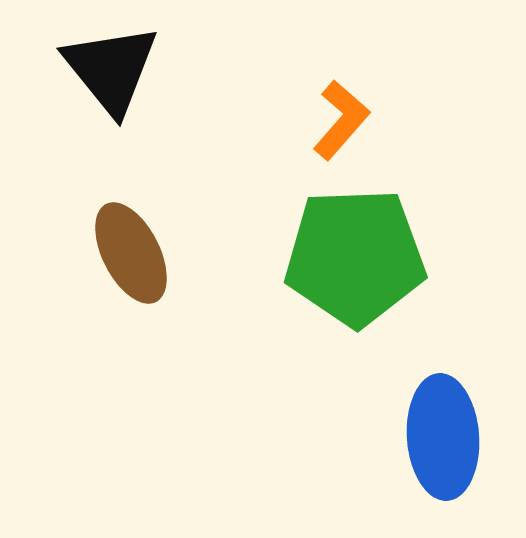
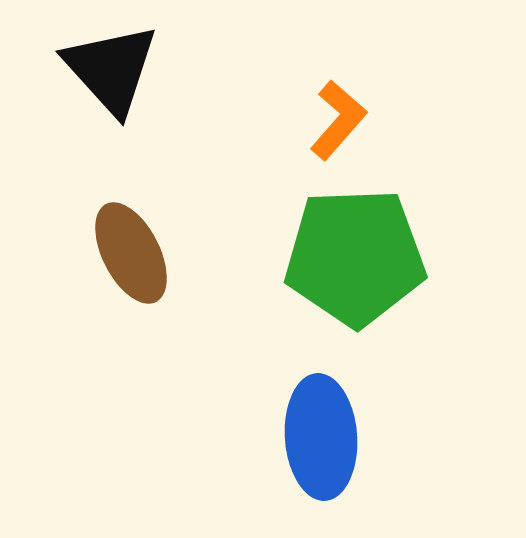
black triangle: rotated 3 degrees counterclockwise
orange L-shape: moved 3 px left
blue ellipse: moved 122 px left
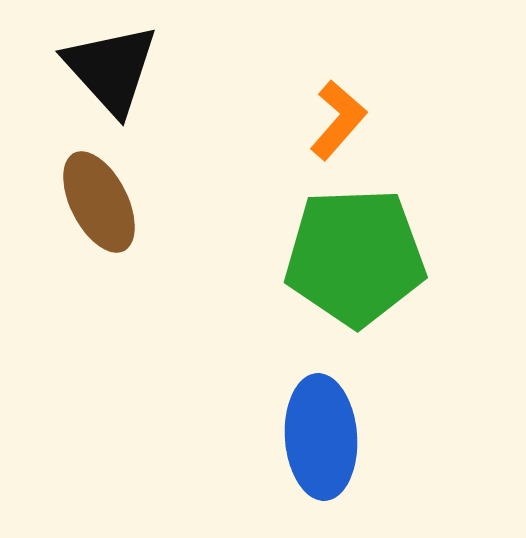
brown ellipse: moved 32 px left, 51 px up
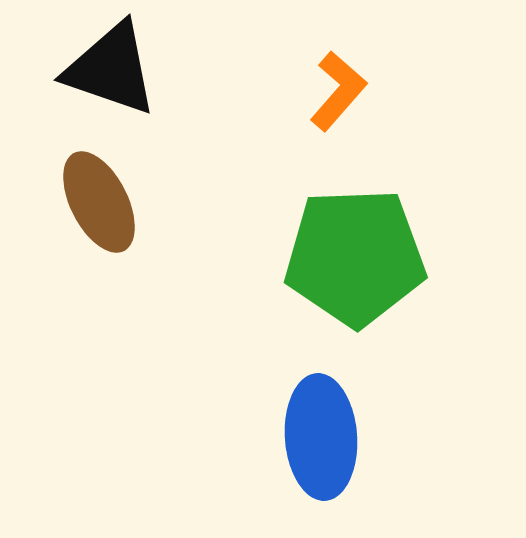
black triangle: rotated 29 degrees counterclockwise
orange L-shape: moved 29 px up
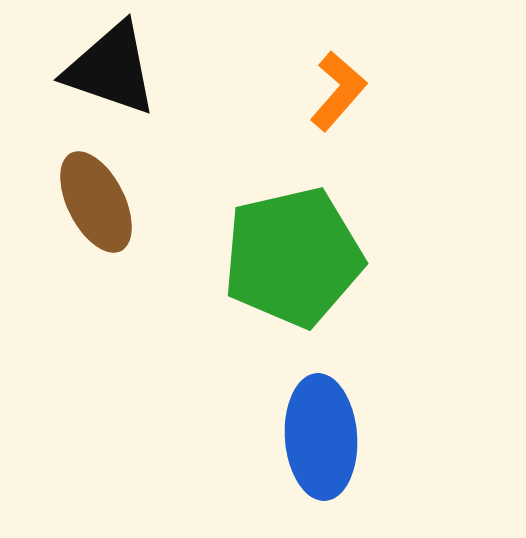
brown ellipse: moved 3 px left
green pentagon: moved 62 px left; rotated 11 degrees counterclockwise
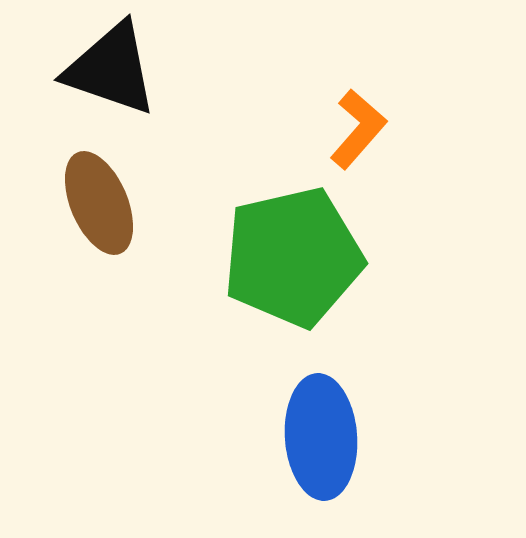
orange L-shape: moved 20 px right, 38 px down
brown ellipse: moved 3 px right, 1 px down; rotated 4 degrees clockwise
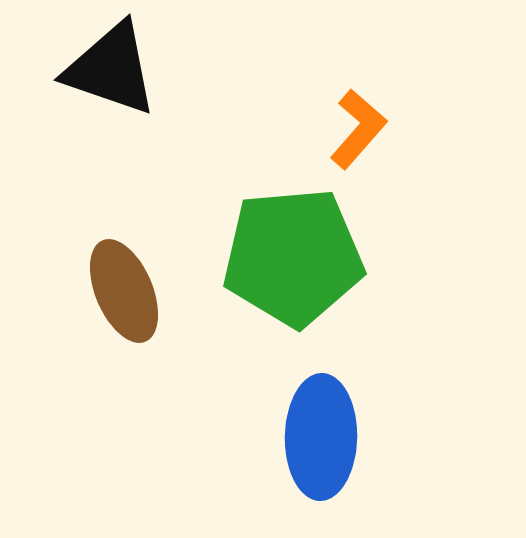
brown ellipse: moved 25 px right, 88 px down
green pentagon: rotated 8 degrees clockwise
blue ellipse: rotated 5 degrees clockwise
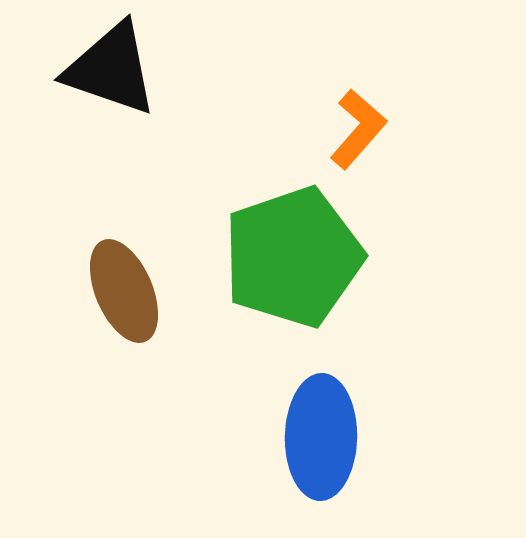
green pentagon: rotated 14 degrees counterclockwise
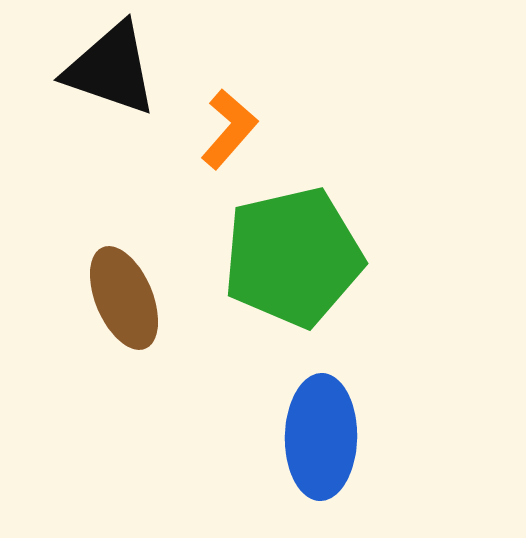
orange L-shape: moved 129 px left
green pentagon: rotated 6 degrees clockwise
brown ellipse: moved 7 px down
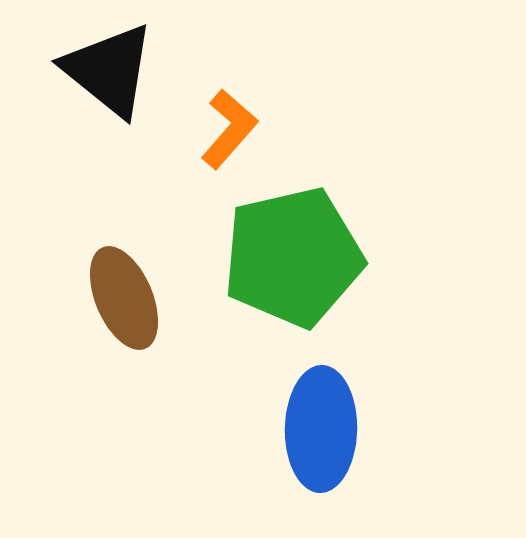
black triangle: moved 2 px left, 1 px down; rotated 20 degrees clockwise
blue ellipse: moved 8 px up
